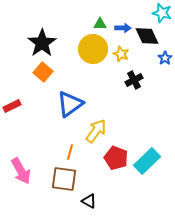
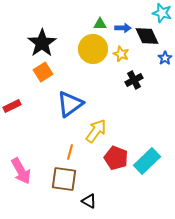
orange square: rotated 18 degrees clockwise
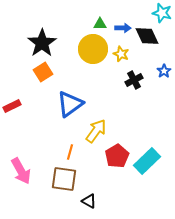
blue star: moved 1 px left, 13 px down
red pentagon: moved 1 px right, 2 px up; rotated 20 degrees clockwise
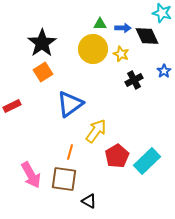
pink arrow: moved 10 px right, 4 px down
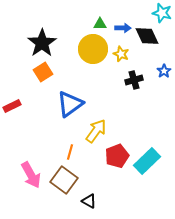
black cross: rotated 12 degrees clockwise
red pentagon: rotated 10 degrees clockwise
brown square: moved 1 px down; rotated 28 degrees clockwise
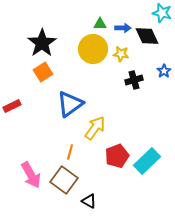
yellow star: rotated 14 degrees counterclockwise
yellow arrow: moved 1 px left, 3 px up
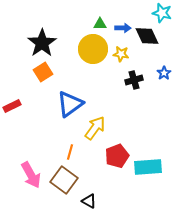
blue star: moved 2 px down
cyan rectangle: moved 1 px right, 6 px down; rotated 40 degrees clockwise
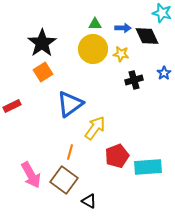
green triangle: moved 5 px left
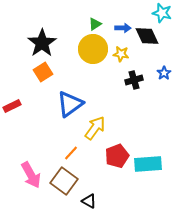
green triangle: rotated 32 degrees counterclockwise
orange line: moved 1 px right, 1 px down; rotated 28 degrees clockwise
cyan rectangle: moved 3 px up
brown square: moved 1 px down
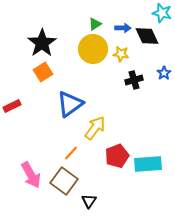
black triangle: rotated 35 degrees clockwise
